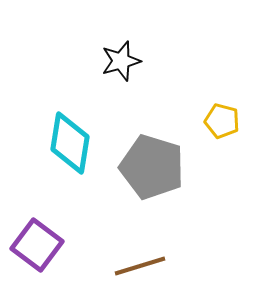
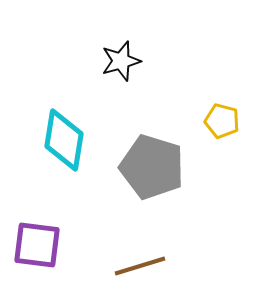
cyan diamond: moved 6 px left, 3 px up
purple square: rotated 30 degrees counterclockwise
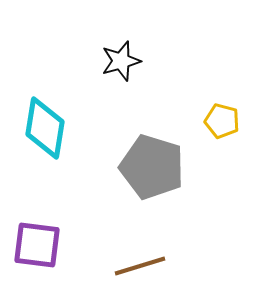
cyan diamond: moved 19 px left, 12 px up
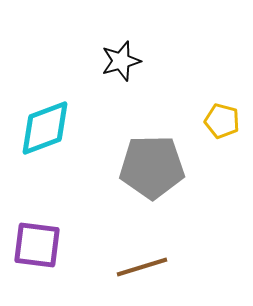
cyan diamond: rotated 60 degrees clockwise
gray pentagon: rotated 18 degrees counterclockwise
brown line: moved 2 px right, 1 px down
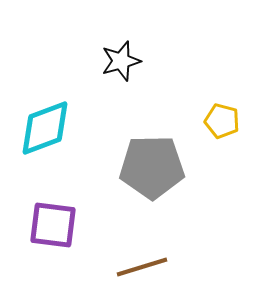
purple square: moved 16 px right, 20 px up
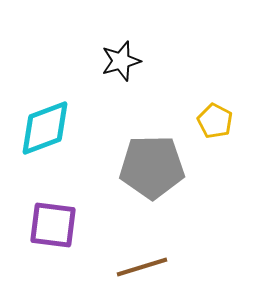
yellow pentagon: moved 7 px left; rotated 12 degrees clockwise
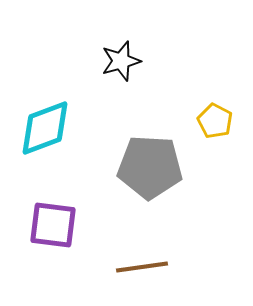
gray pentagon: moved 2 px left; rotated 4 degrees clockwise
brown line: rotated 9 degrees clockwise
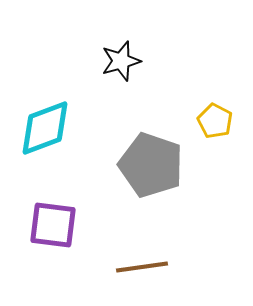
gray pentagon: moved 1 px right, 2 px up; rotated 16 degrees clockwise
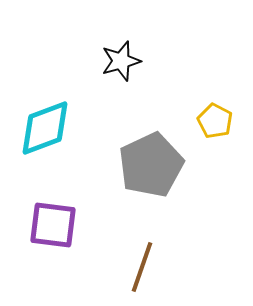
gray pentagon: rotated 28 degrees clockwise
brown line: rotated 63 degrees counterclockwise
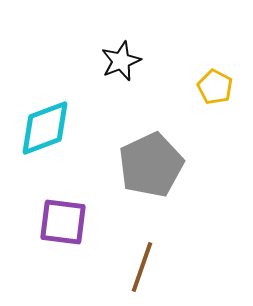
black star: rotated 6 degrees counterclockwise
yellow pentagon: moved 34 px up
purple square: moved 10 px right, 3 px up
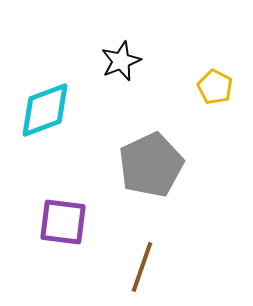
cyan diamond: moved 18 px up
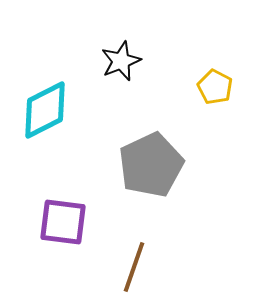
cyan diamond: rotated 6 degrees counterclockwise
brown line: moved 8 px left
